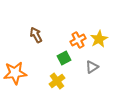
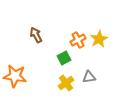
gray triangle: moved 3 px left, 10 px down; rotated 24 degrees clockwise
orange star: moved 3 px down; rotated 15 degrees clockwise
yellow cross: moved 9 px right, 2 px down
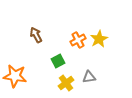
green square: moved 6 px left, 3 px down
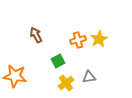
orange cross: rotated 14 degrees clockwise
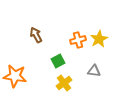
gray triangle: moved 5 px right, 6 px up; rotated 16 degrees clockwise
yellow cross: moved 2 px left
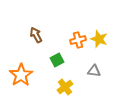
yellow star: rotated 24 degrees counterclockwise
green square: moved 1 px left, 1 px up
orange star: moved 6 px right, 1 px up; rotated 30 degrees clockwise
yellow cross: moved 1 px right, 4 px down
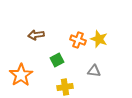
brown arrow: rotated 70 degrees counterclockwise
orange cross: rotated 35 degrees clockwise
yellow cross: rotated 28 degrees clockwise
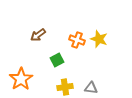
brown arrow: moved 2 px right; rotated 28 degrees counterclockwise
orange cross: moved 1 px left
gray triangle: moved 3 px left, 17 px down
orange star: moved 4 px down
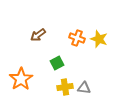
orange cross: moved 2 px up
green square: moved 3 px down
gray triangle: moved 7 px left
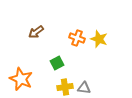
brown arrow: moved 2 px left, 3 px up
orange star: rotated 15 degrees counterclockwise
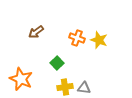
yellow star: moved 1 px down
green square: rotated 16 degrees counterclockwise
